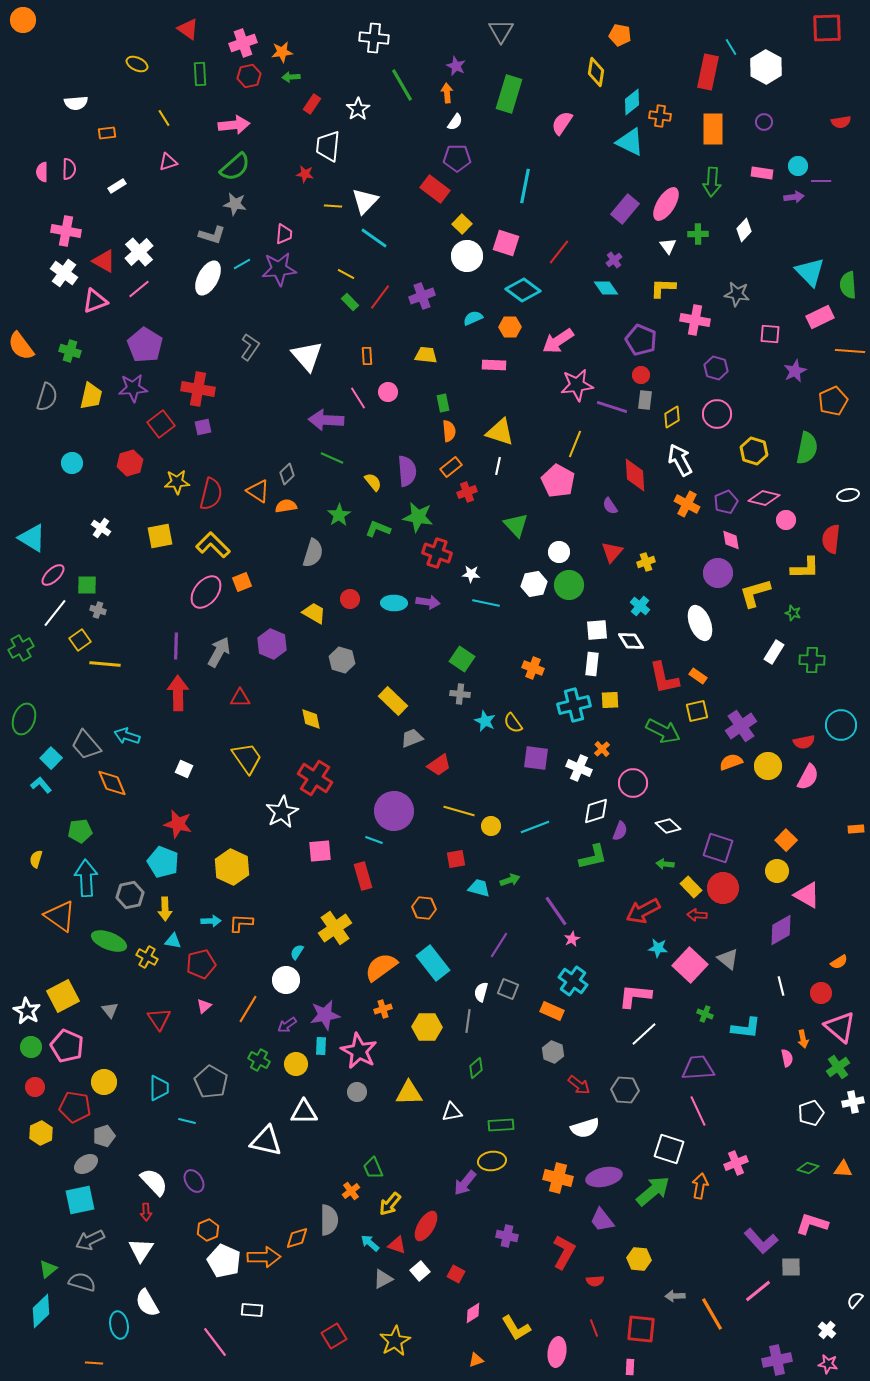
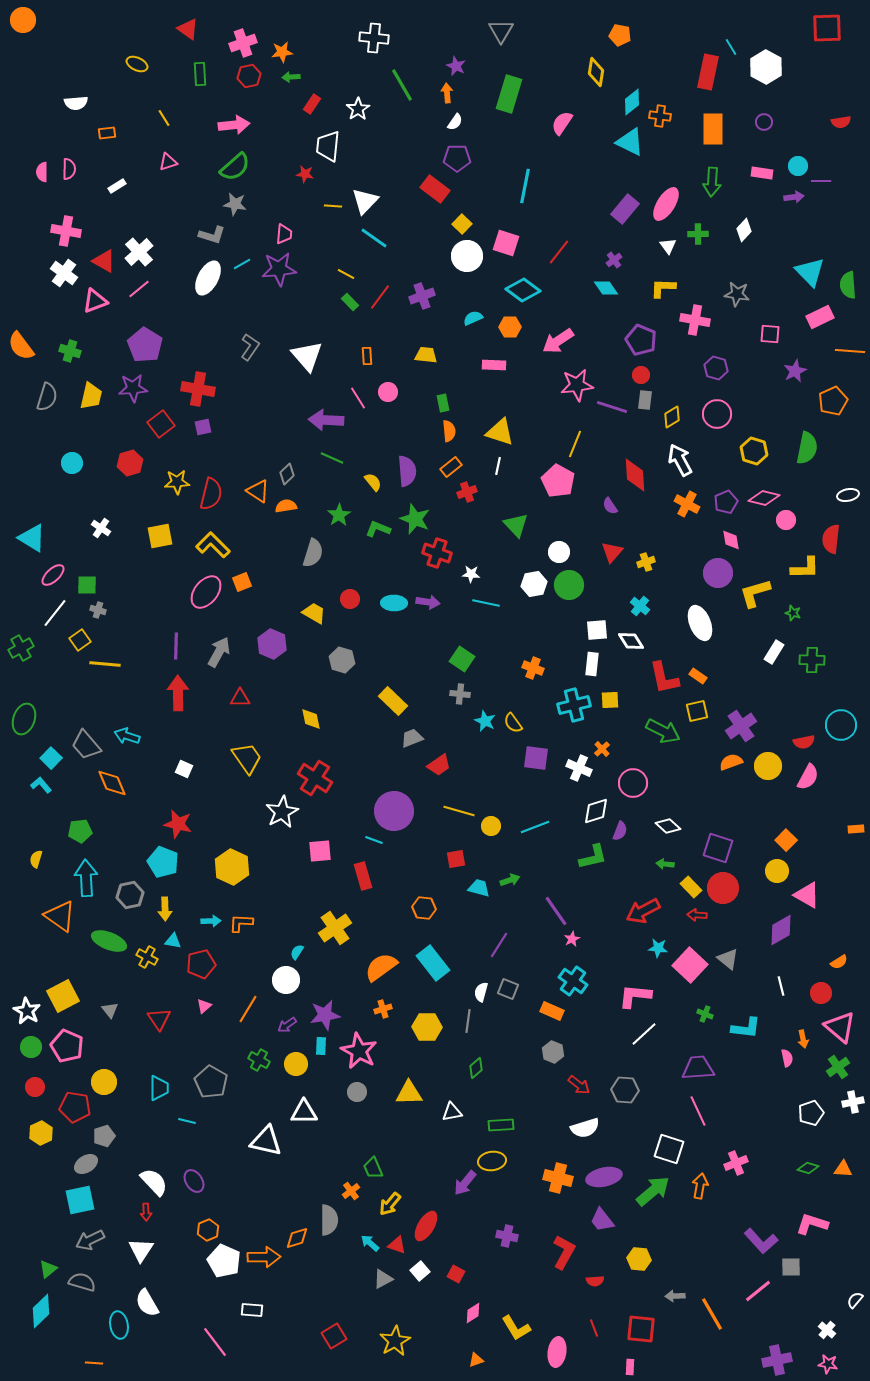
green star at (418, 517): moved 3 px left, 2 px down; rotated 12 degrees clockwise
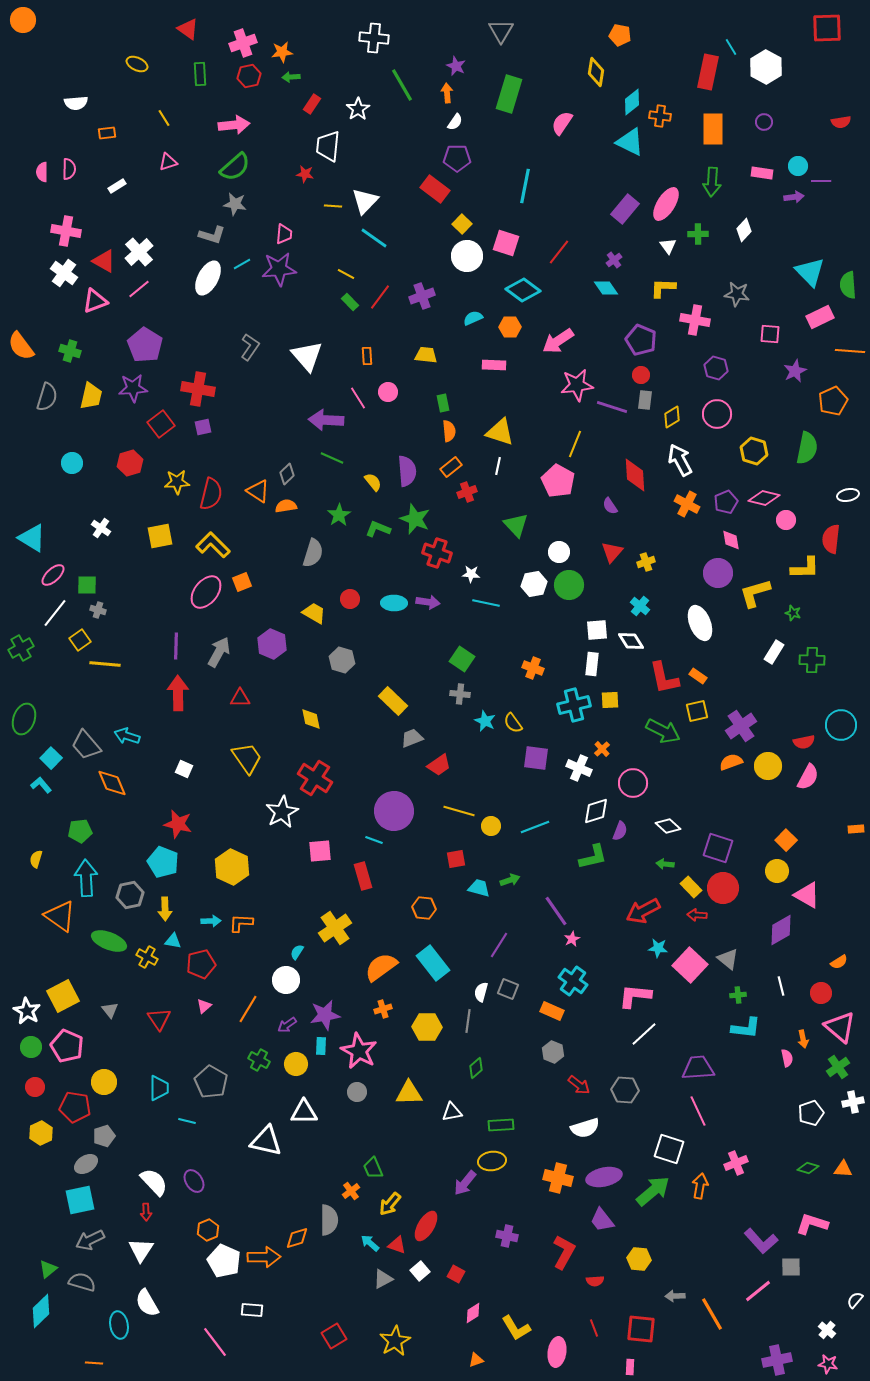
green cross at (705, 1014): moved 33 px right, 19 px up; rotated 28 degrees counterclockwise
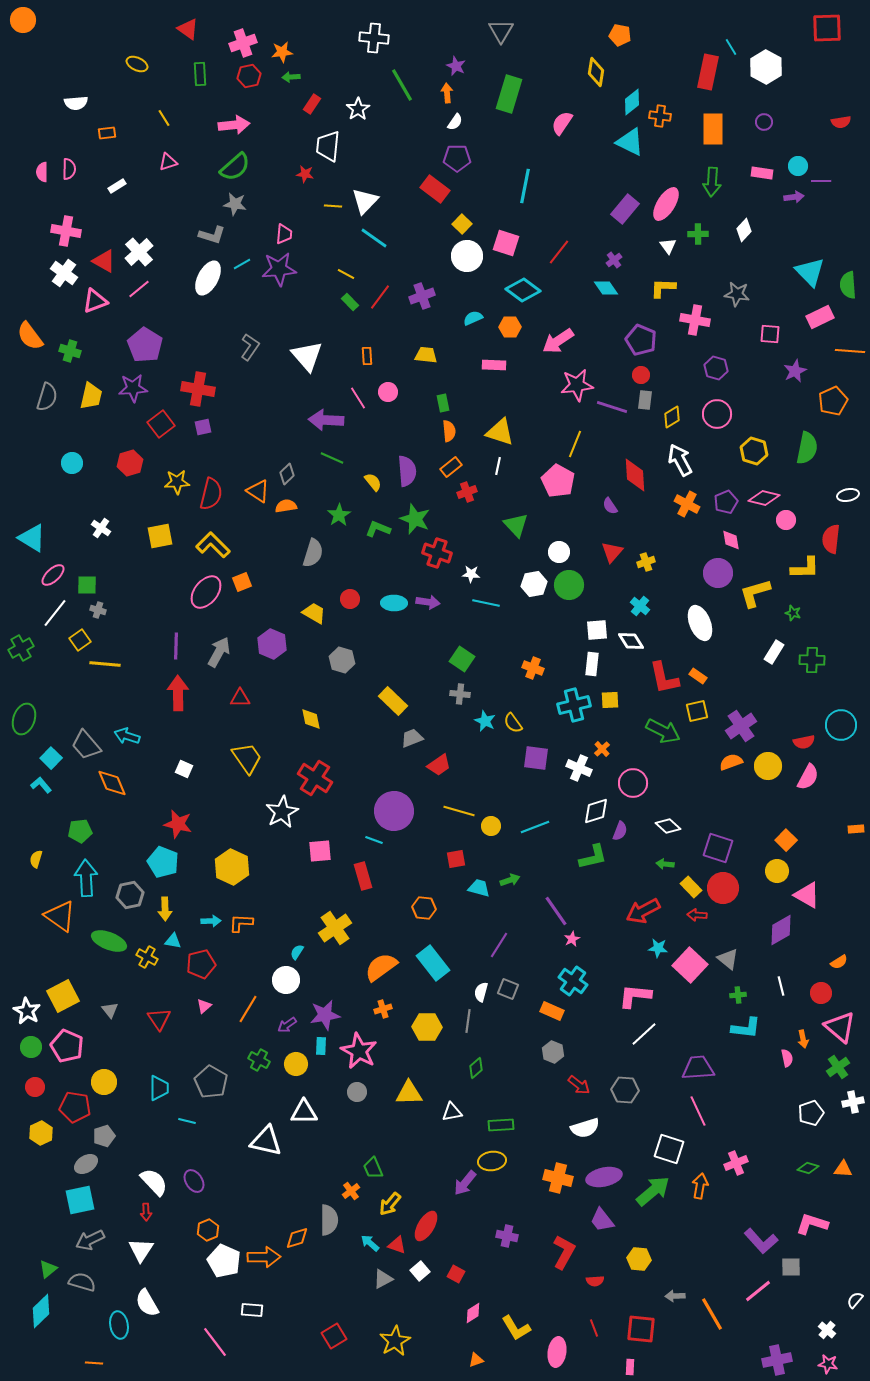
orange semicircle at (21, 346): moved 9 px right, 10 px up
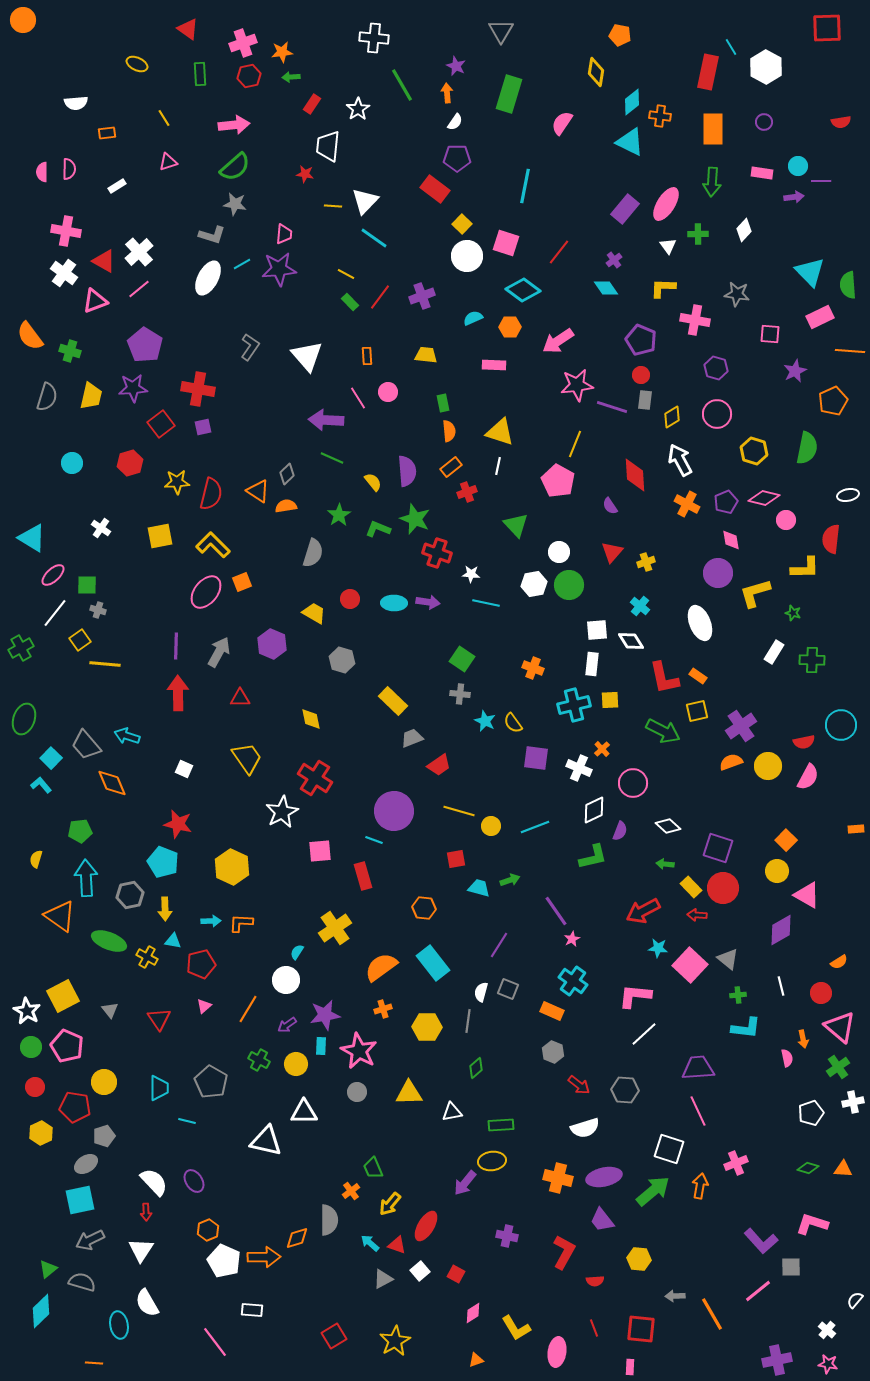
white diamond at (596, 811): moved 2 px left, 1 px up; rotated 8 degrees counterclockwise
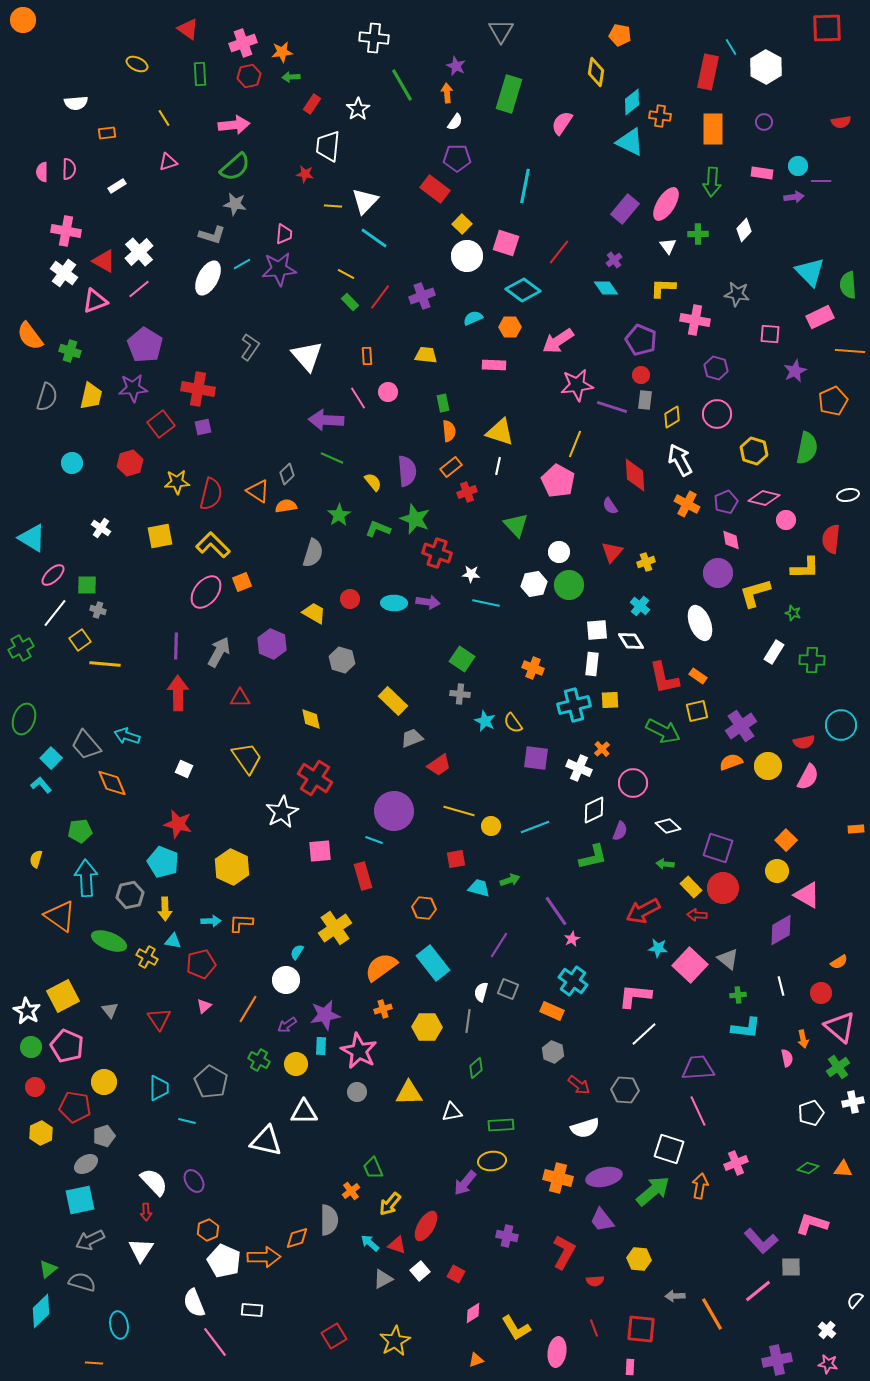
white semicircle at (147, 1303): moved 47 px right; rotated 8 degrees clockwise
